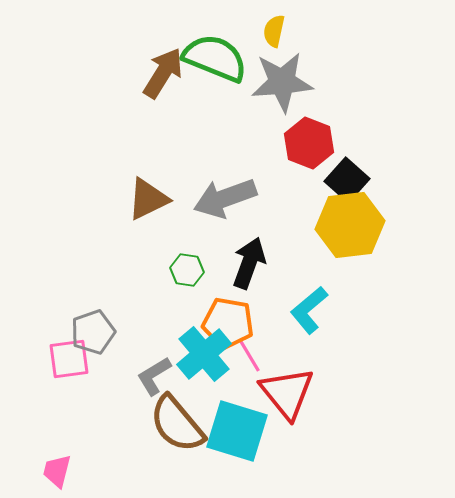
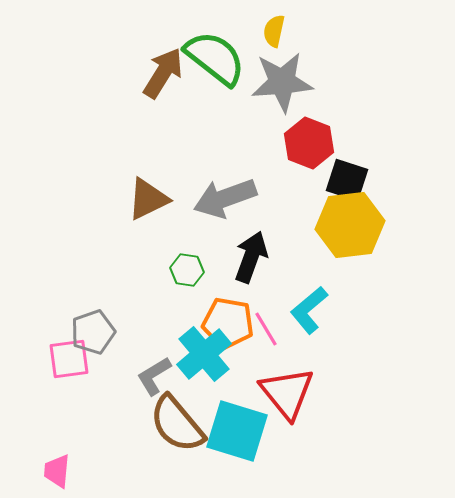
green semicircle: rotated 16 degrees clockwise
black square: rotated 24 degrees counterclockwise
black arrow: moved 2 px right, 6 px up
pink line: moved 17 px right, 26 px up
pink trapezoid: rotated 9 degrees counterclockwise
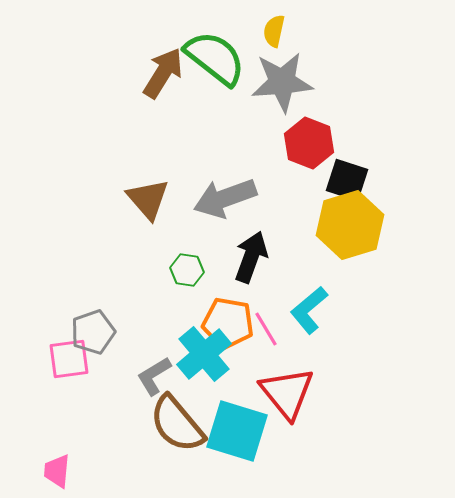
brown triangle: rotated 45 degrees counterclockwise
yellow hexagon: rotated 10 degrees counterclockwise
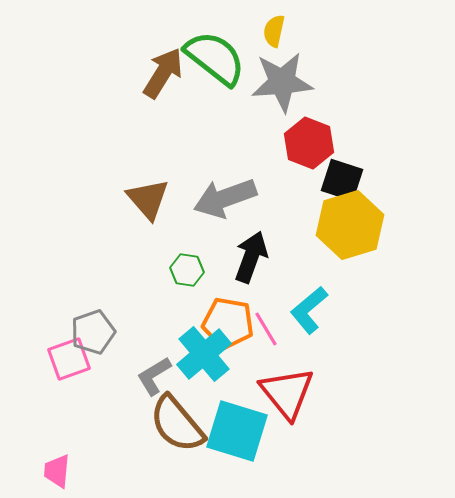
black square: moved 5 px left
pink square: rotated 12 degrees counterclockwise
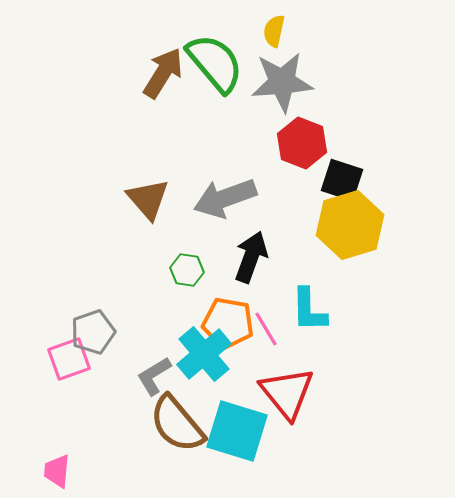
green semicircle: moved 5 px down; rotated 12 degrees clockwise
red hexagon: moved 7 px left
cyan L-shape: rotated 51 degrees counterclockwise
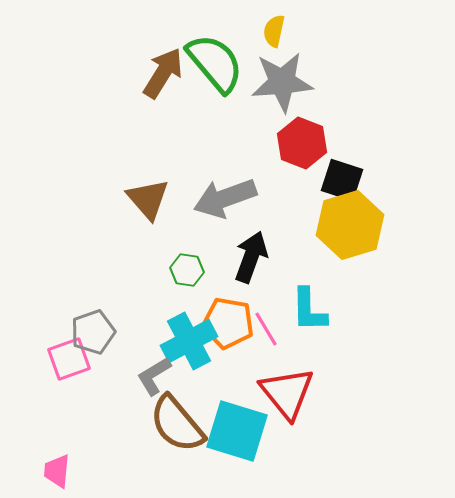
cyan cross: moved 15 px left, 13 px up; rotated 12 degrees clockwise
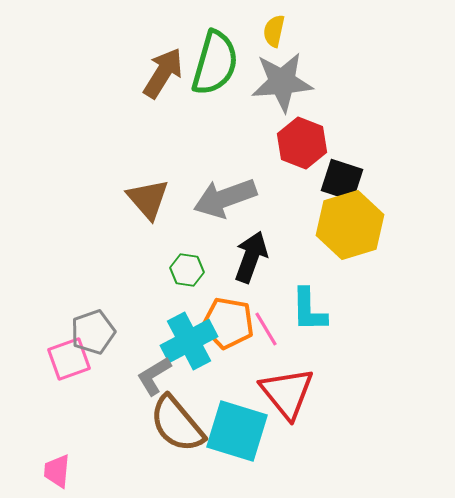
green semicircle: rotated 56 degrees clockwise
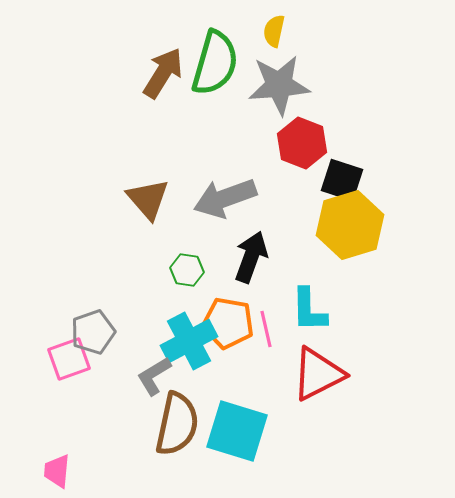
gray star: moved 3 px left, 3 px down
pink line: rotated 18 degrees clockwise
red triangle: moved 31 px right, 19 px up; rotated 42 degrees clockwise
brown semicircle: rotated 128 degrees counterclockwise
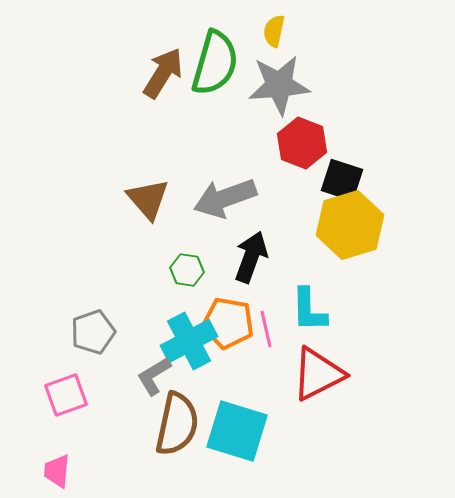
pink square: moved 3 px left, 36 px down
